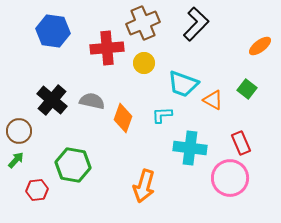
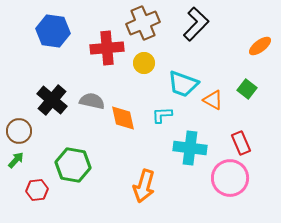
orange diamond: rotated 32 degrees counterclockwise
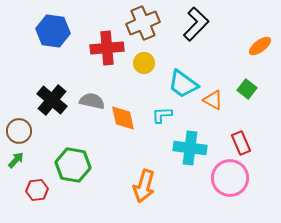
cyan trapezoid: rotated 16 degrees clockwise
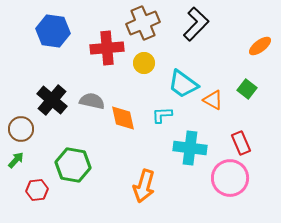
brown circle: moved 2 px right, 2 px up
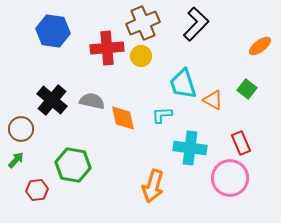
yellow circle: moved 3 px left, 7 px up
cyan trapezoid: rotated 36 degrees clockwise
orange arrow: moved 9 px right
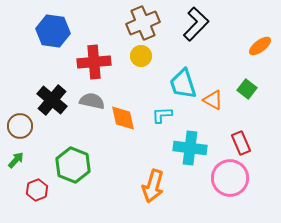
red cross: moved 13 px left, 14 px down
brown circle: moved 1 px left, 3 px up
green hexagon: rotated 12 degrees clockwise
red hexagon: rotated 15 degrees counterclockwise
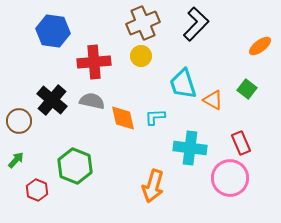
cyan L-shape: moved 7 px left, 2 px down
brown circle: moved 1 px left, 5 px up
green hexagon: moved 2 px right, 1 px down
red hexagon: rotated 15 degrees counterclockwise
